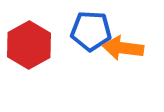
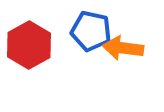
blue pentagon: rotated 9 degrees clockwise
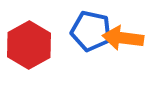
orange arrow: moved 10 px up
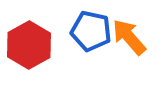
orange arrow: moved 6 px right, 1 px up; rotated 42 degrees clockwise
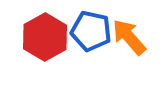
red hexagon: moved 16 px right, 8 px up
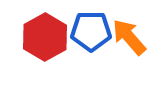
blue pentagon: rotated 12 degrees counterclockwise
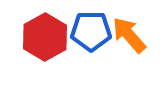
orange arrow: moved 2 px up
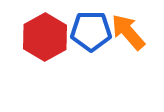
orange arrow: moved 1 px left, 3 px up
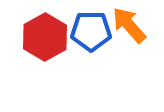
orange arrow: moved 1 px right, 7 px up
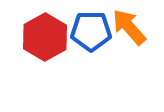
orange arrow: moved 2 px down
